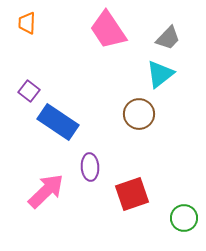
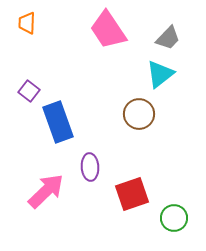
blue rectangle: rotated 36 degrees clockwise
green circle: moved 10 px left
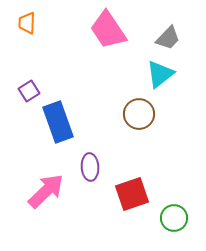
purple square: rotated 20 degrees clockwise
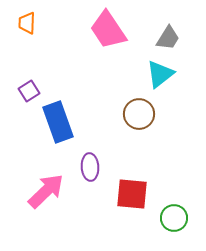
gray trapezoid: rotated 12 degrees counterclockwise
red square: rotated 24 degrees clockwise
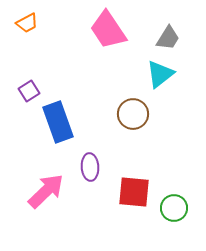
orange trapezoid: rotated 120 degrees counterclockwise
brown circle: moved 6 px left
red square: moved 2 px right, 2 px up
green circle: moved 10 px up
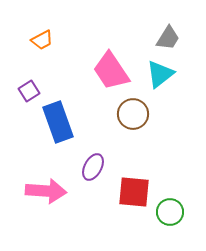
orange trapezoid: moved 15 px right, 17 px down
pink trapezoid: moved 3 px right, 41 px down
purple ellipse: moved 3 px right; rotated 32 degrees clockwise
pink arrow: rotated 48 degrees clockwise
green circle: moved 4 px left, 4 px down
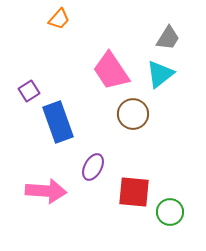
orange trapezoid: moved 17 px right, 21 px up; rotated 20 degrees counterclockwise
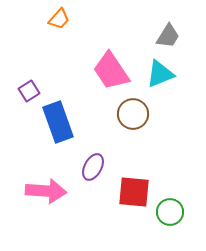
gray trapezoid: moved 2 px up
cyan triangle: rotated 16 degrees clockwise
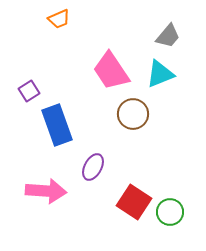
orange trapezoid: rotated 25 degrees clockwise
gray trapezoid: rotated 8 degrees clockwise
blue rectangle: moved 1 px left, 3 px down
red square: moved 10 px down; rotated 28 degrees clockwise
